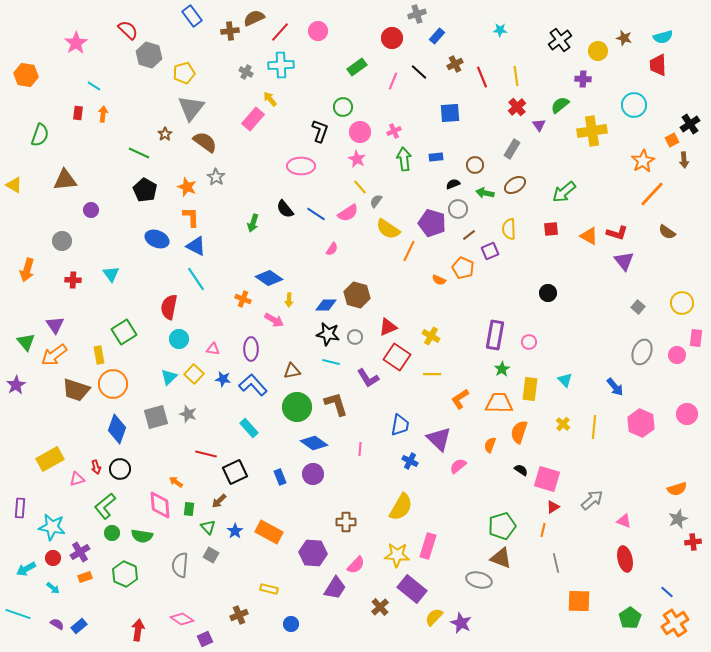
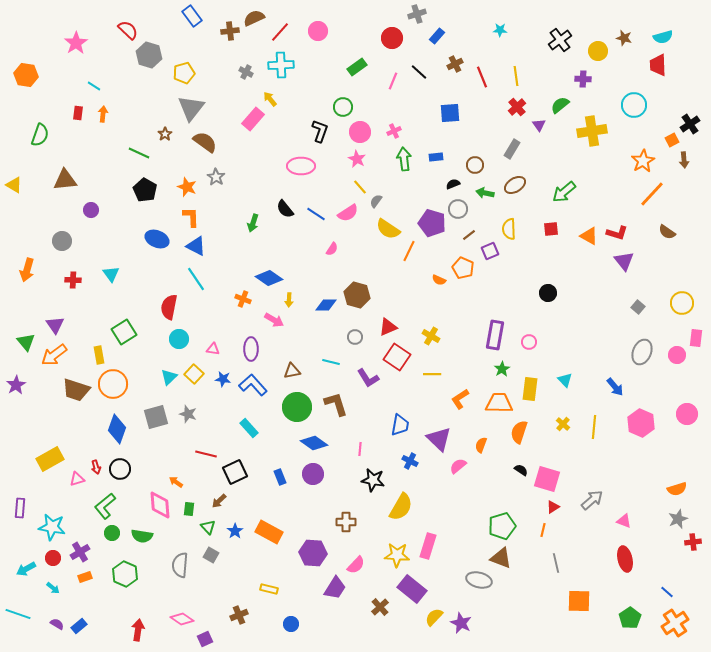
black star at (328, 334): moved 45 px right, 146 px down
orange semicircle at (490, 445): moved 9 px left
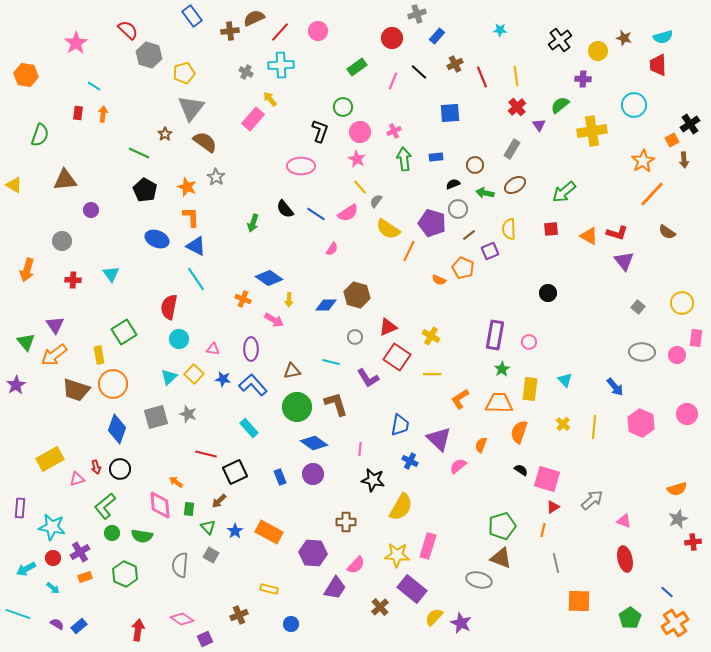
gray ellipse at (642, 352): rotated 70 degrees clockwise
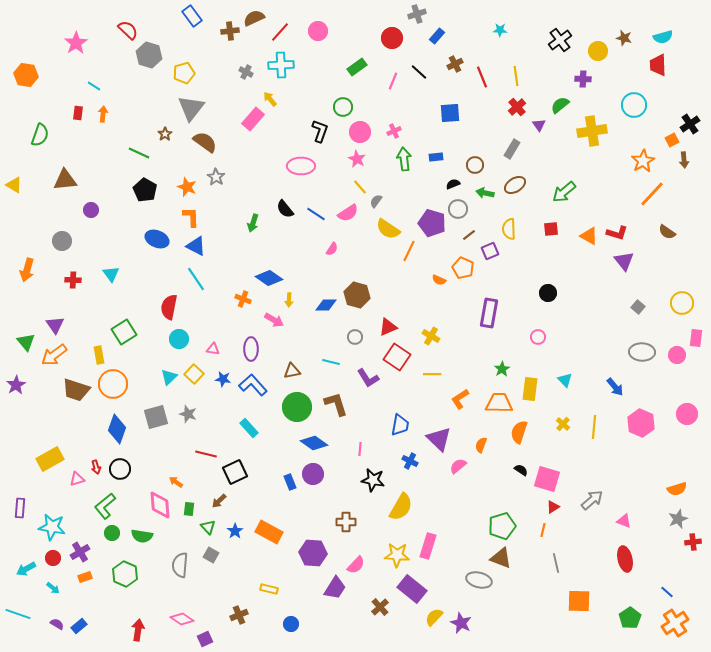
purple rectangle at (495, 335): moved 6 px left, 22 px up
pink circle at (529, 342): moved 9 px right, 5 px up
blue rectangle at (280, 477): moved 10 px right, 5 px down
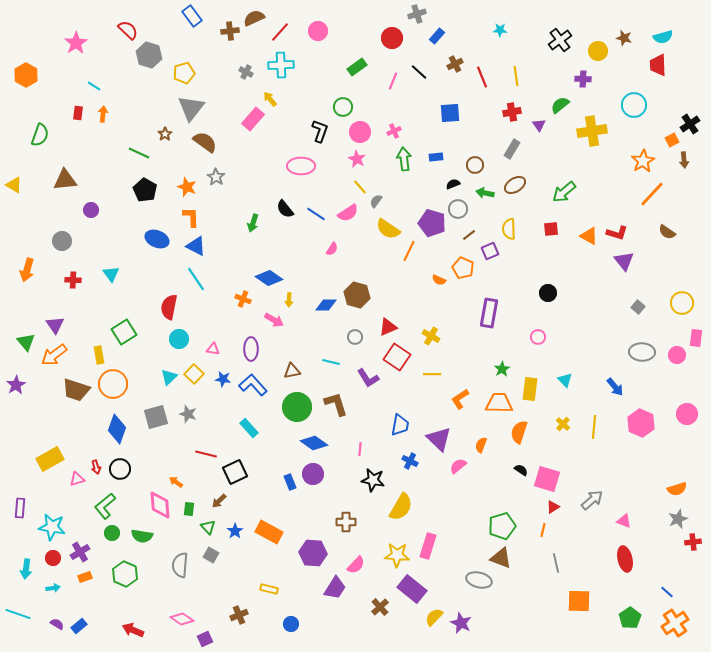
orange hexagon at (26, 75): rotated 20 degrees clockwise
red cross at (517, 107): moved 5 px left, 5 px down; rotated 30 degrees clockwise
cyan arrow at (26, 569): rotated 54 degrees counterclockwise
cyan arrow at (53, 588): rotated 48 degrees counterclockwise
red arrow at (138, 630): moved 5 px left; rotated 75 degrees counterclockwise
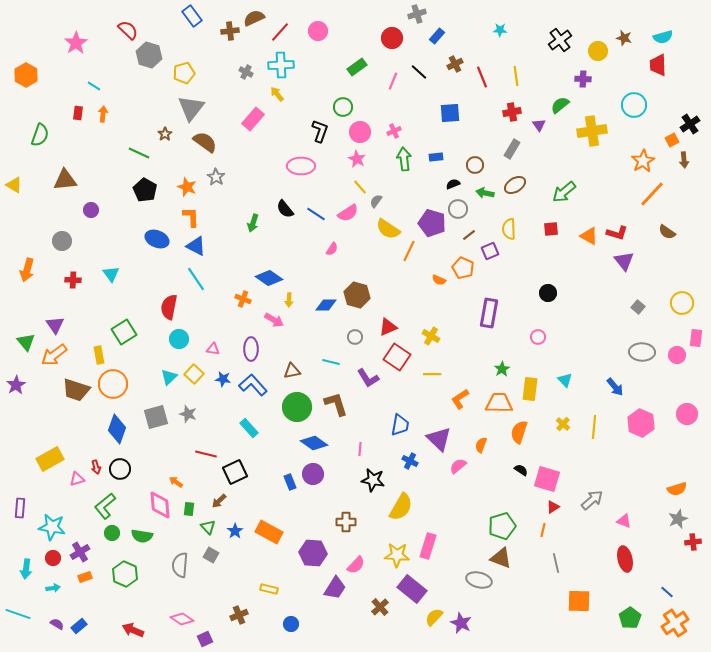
yellow arrow at (270, 99): moved 7 px right, 5 px up
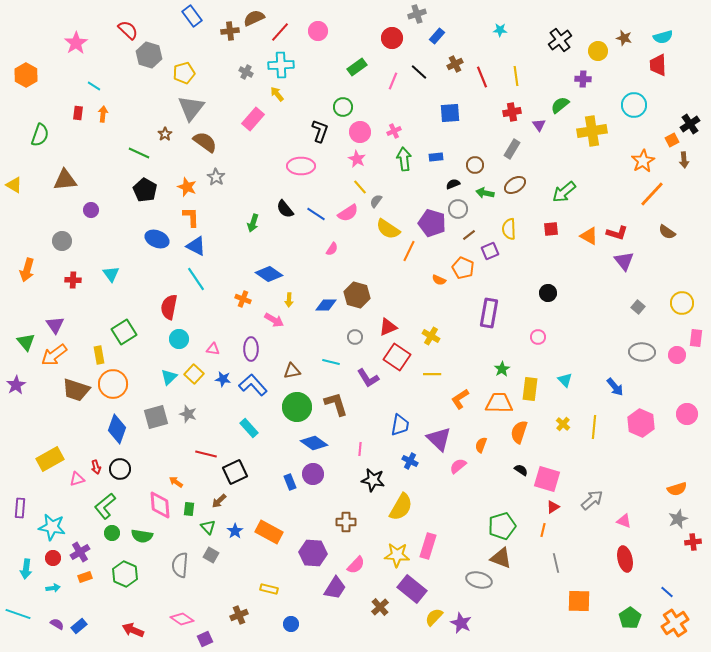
blue diamond at (269, 278): moved 4 px up
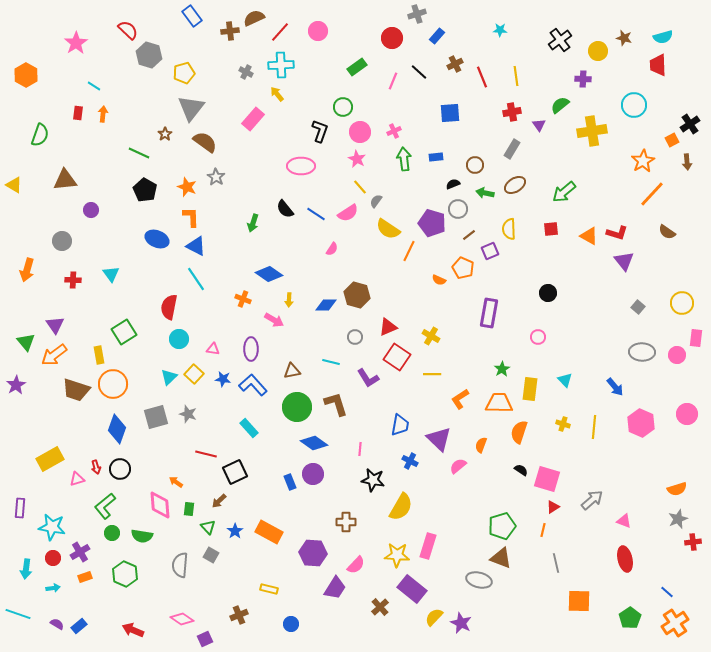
brown arrow at (684, 160): moved 3 px right, 2 px down
yellow cross at (563, 424): rotated 24 degrees counterclockwise
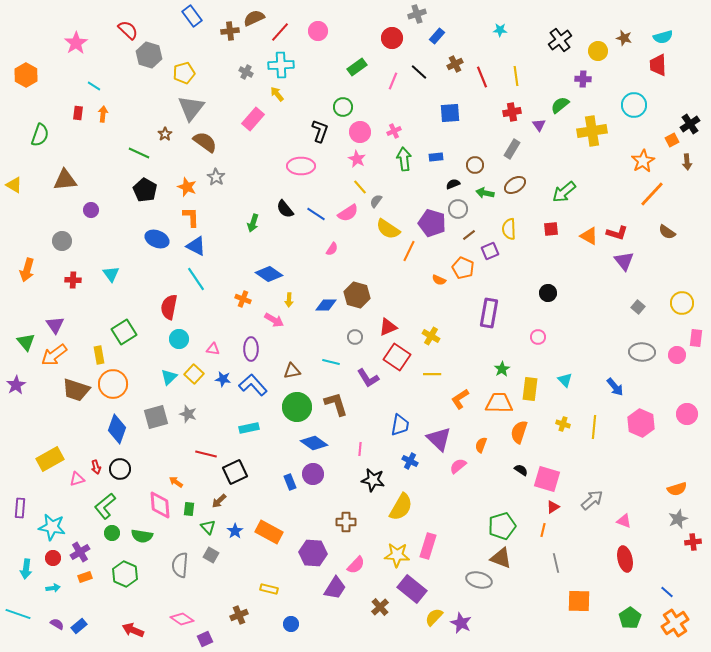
cyan rectangle at (249, 428): rotated 60 degrees counterclockwise
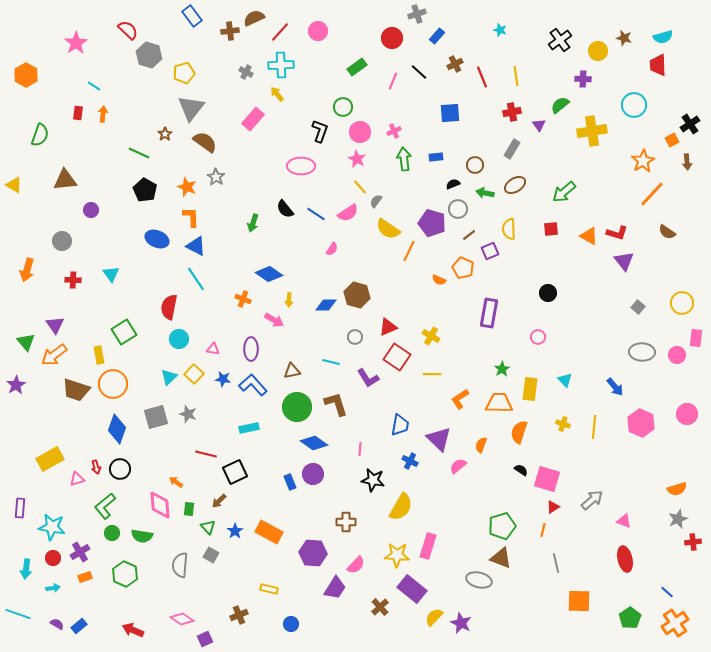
cyan star at (500, 30): rotated 16 degrees clockwise
